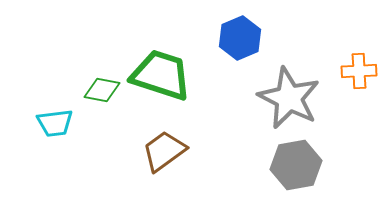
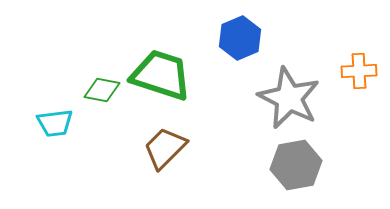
brown trapezoid: moved 1 px right, 3 px up; rotated 9 degrees counterclockwise
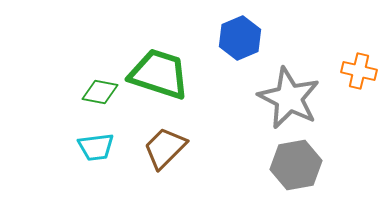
orange cross: rotated 16 degrees clockwise
green trapezoid: moved 2 px left, 1 px up
green diamond: moved 2 px left, 2 px down
cyan trapezoid: moved 41 px right, 24 px down
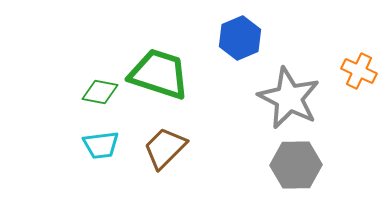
orange cross: rotated 12 degrees clockwise
cyan trapezoid: moved 5 px right, 2 px up
gray hexagon: rotated 9 degrees clockwise
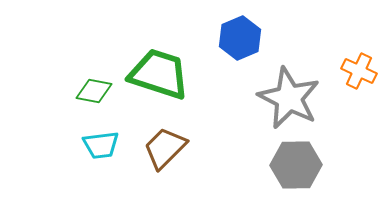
green diamond: moved 6 px left, 1 px up
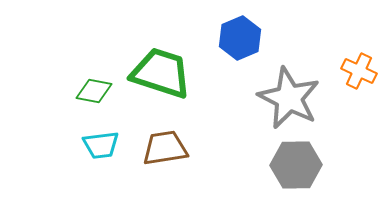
green trapezoid: moved 2 px right, 1 px up
brown trapezoid: rotated 36 degrees clockwise
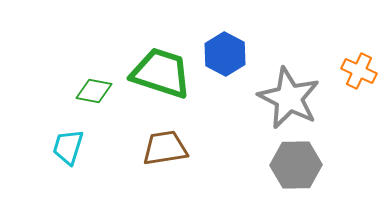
blue hexagon: moved 15 px left, 16 px down; rotated 9 degrees counterclockwise
cyan trapezoid: moved 33 px left, 2 px down; rotated 114 degrees clockwise
